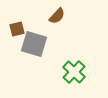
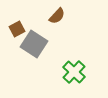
brown square: rotated 14 degrees counterclockwise
gray square: rotated 16 degrees clockwise
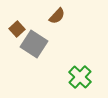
brown square: rotated 14 degrees counterclockwise
green cross: moved 6 px right, 5 px down
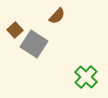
brown square: moved 2 px left, 1 px down
green cross: moved 6 px right
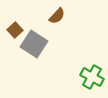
green cross: moved 6 px right; rotated 15 degrees counterclockwise
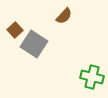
brown semicircle: moved 7 px right
green cross: rotated 15 degrees counterclockwise
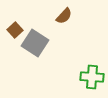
gray square: moved 1 px right, 1 px up
green cross: rotated 10 degrees counterclockwise
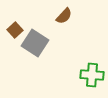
green cross: moved 2 px up
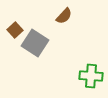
green cross: moved 1 px left, 1 px down
